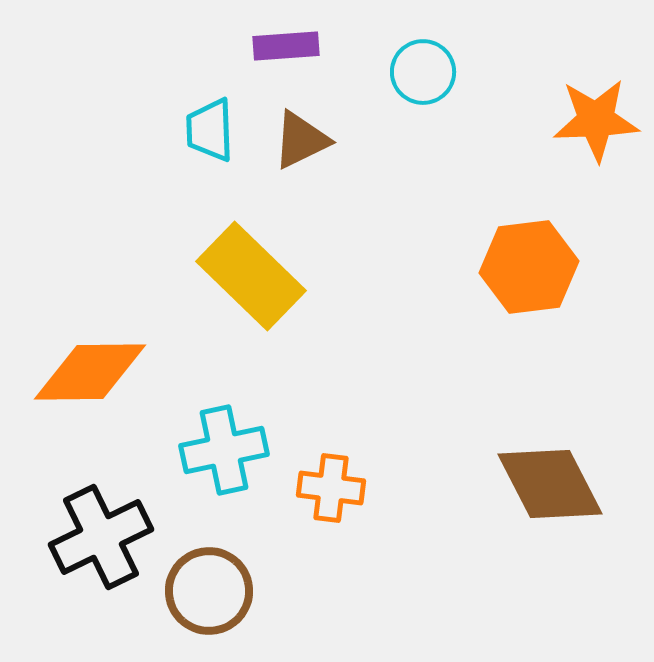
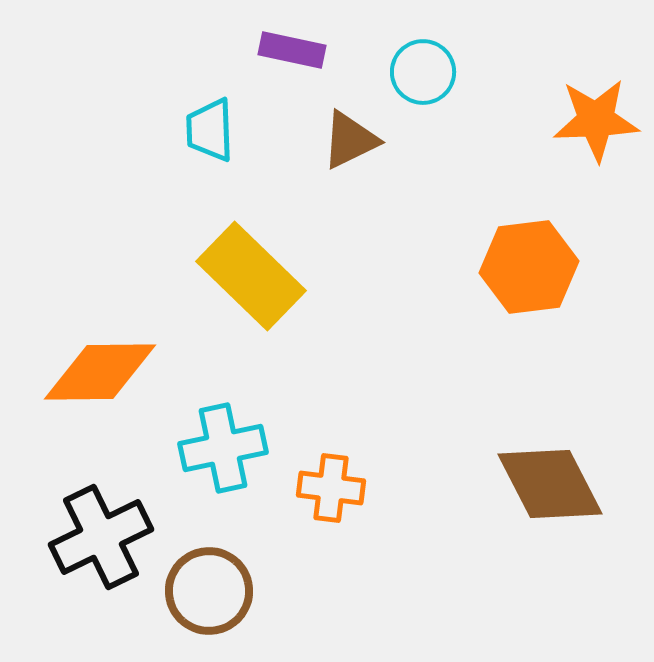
purple rectangle: moved 6 px right, 4 px down; rotated 16 degrees clockwise
brown triangle: moved 49 px right
orange diamond: moved 10 px right
cyan cross: moved 1 px left, 2 px up
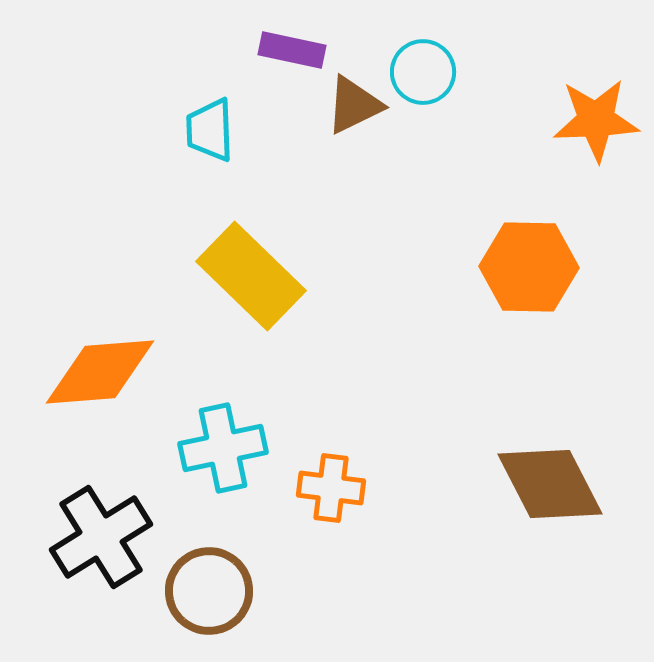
brown triangle: moved 4 px right, 35 px up
orange hexagon: rotated 8 degrees clockwise
orange diamond: rotated 4 degrees counterclockwise
black cross: rotated 6 degrees counterclockwise
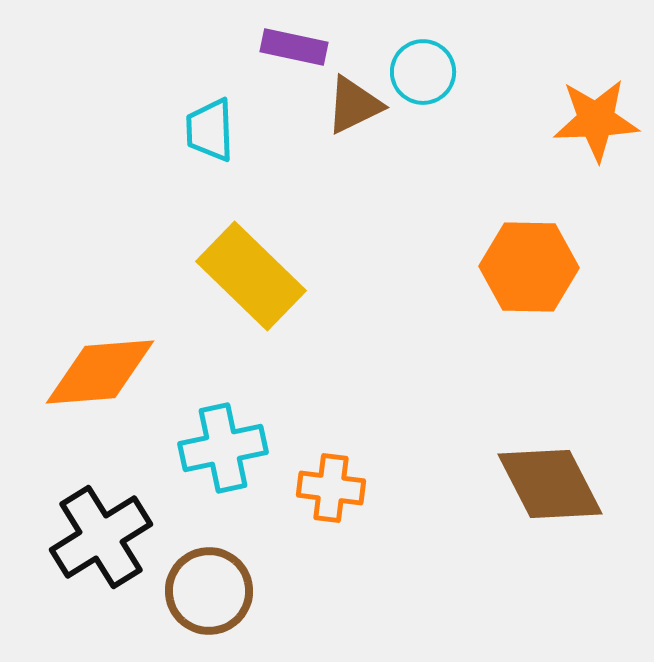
purple rectangle: moved 2 px right, 3 px up
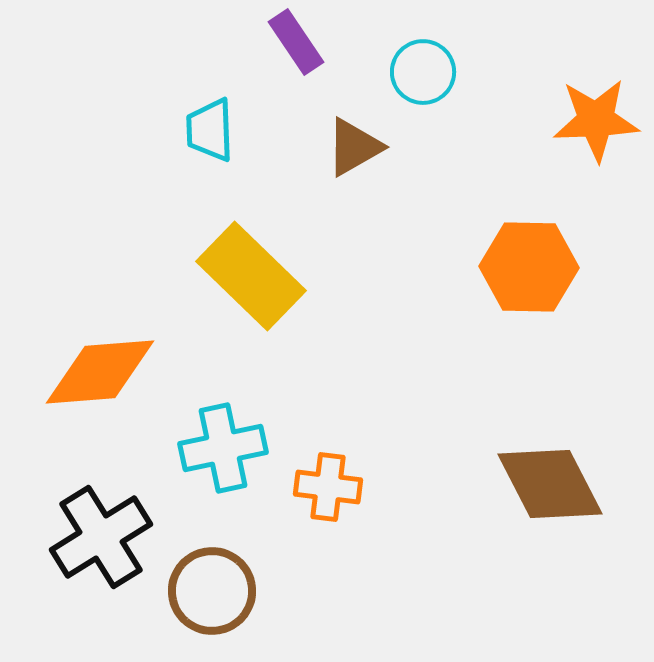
purple rectangle: moved 2 px right, 5 px up; rotated 44 degrees clockwise
brown triangle: moved 42 px down; rotated 4 degrees counterclockwise
orange cross: moved 3 px left, 1 px up
brown circle: moved 3 px right
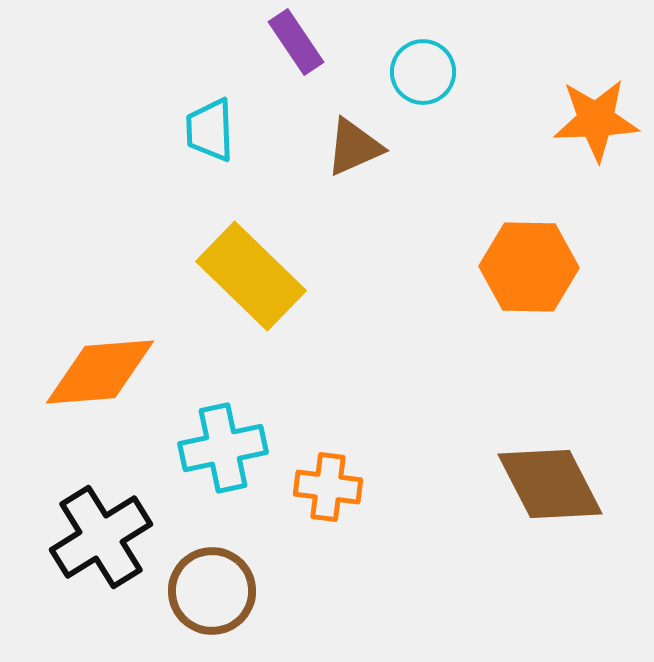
brown triangle: rotated 6 degrees clockwise
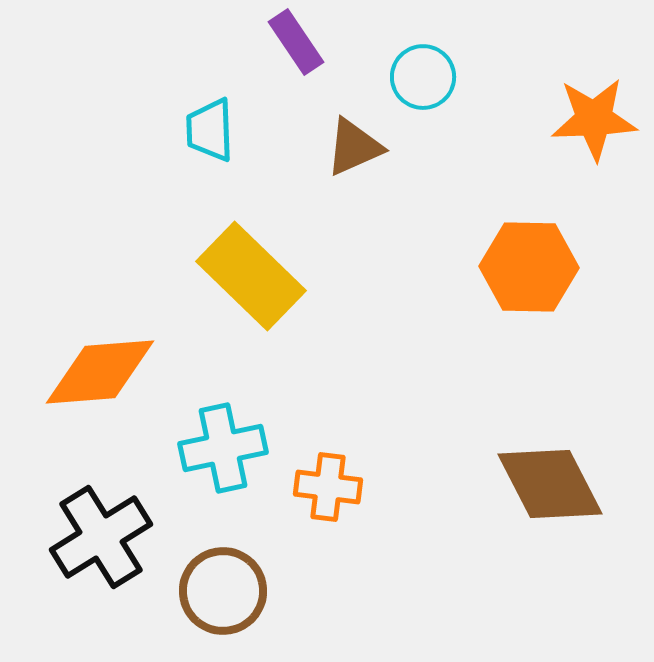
cyan circle: moved 5 px down
orange star: moved 2 px left, 1 px up
brown circle: moved 11 px right
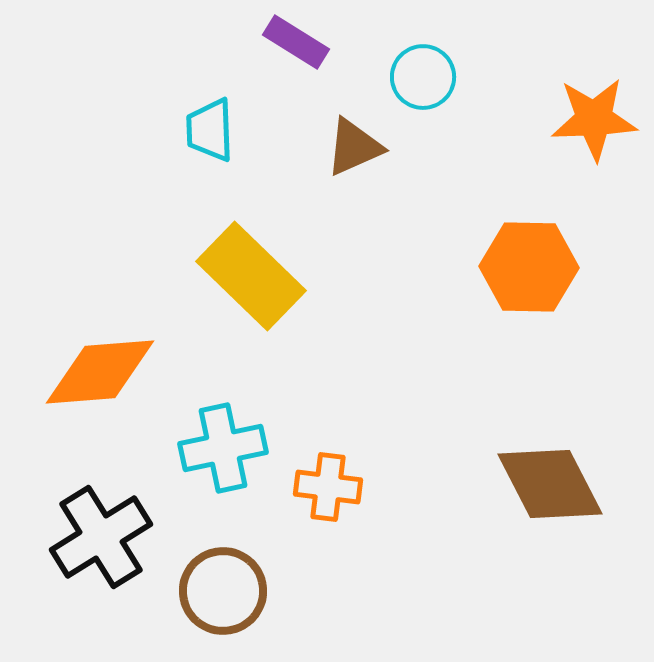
purple rectangle: rotated 24 degrees counterclockwise
